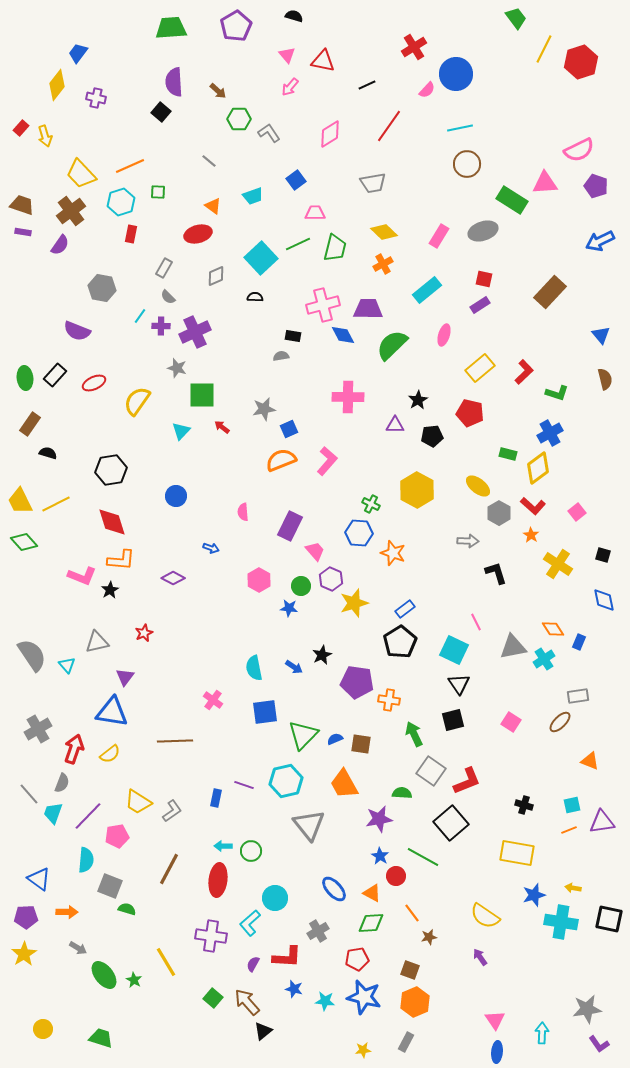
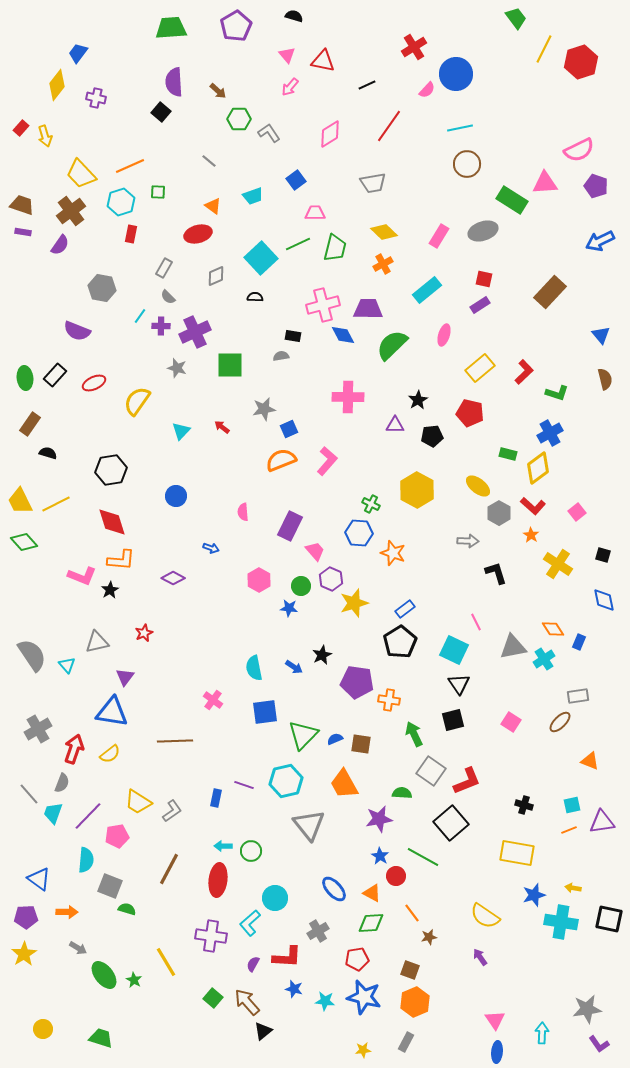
green square at (202, 395): moved 28 px right, 30 px up
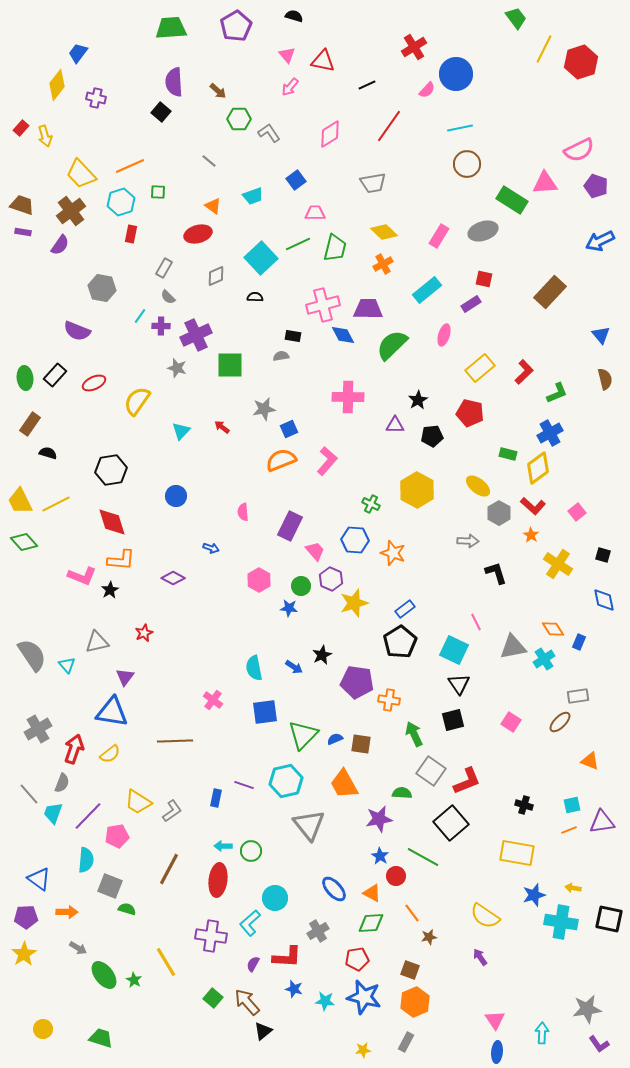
purple rectangle at (480, 305): moved 9 px left, 1 px up
purple cross at (195, 332): moved 1 px right, 3 px down
green L-shape at (557, 393): rotated 40 degrees counterclockwise
blue hexagon at (359, 533): moved 4 px left, 7 px down
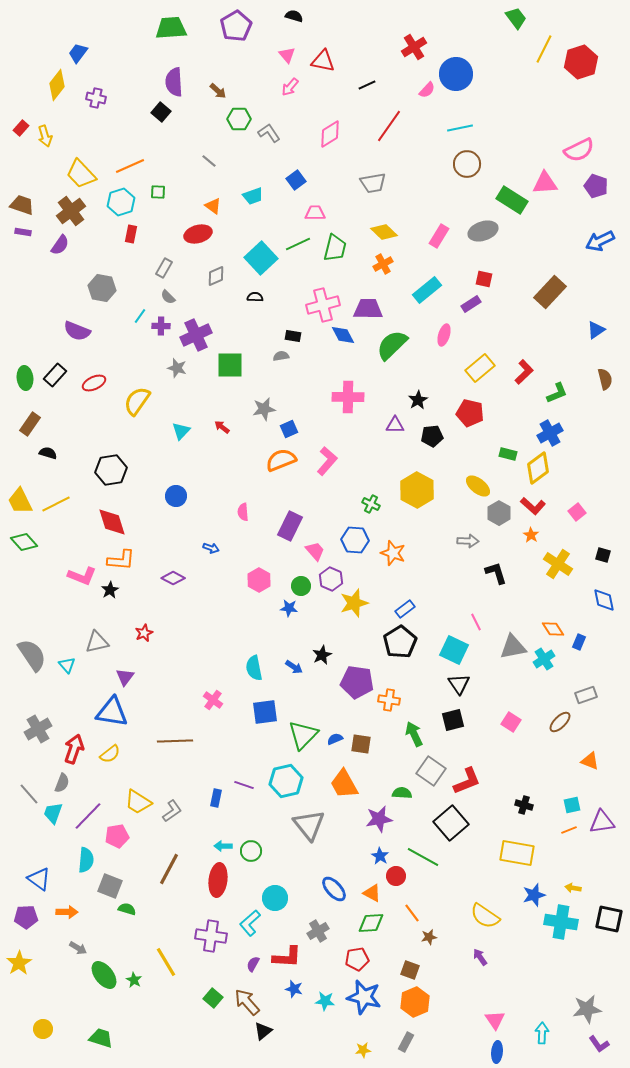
blue triangle at (601, 335): moved 5 px left, 5 px up; rotated 36 degrees clockwise
gray rectangle at (578, 696): moved 8 px right, 1 px up; rotated 10 degrees counterclockwise
yellow star at (24, 954): moved 5 px left, 9 px down
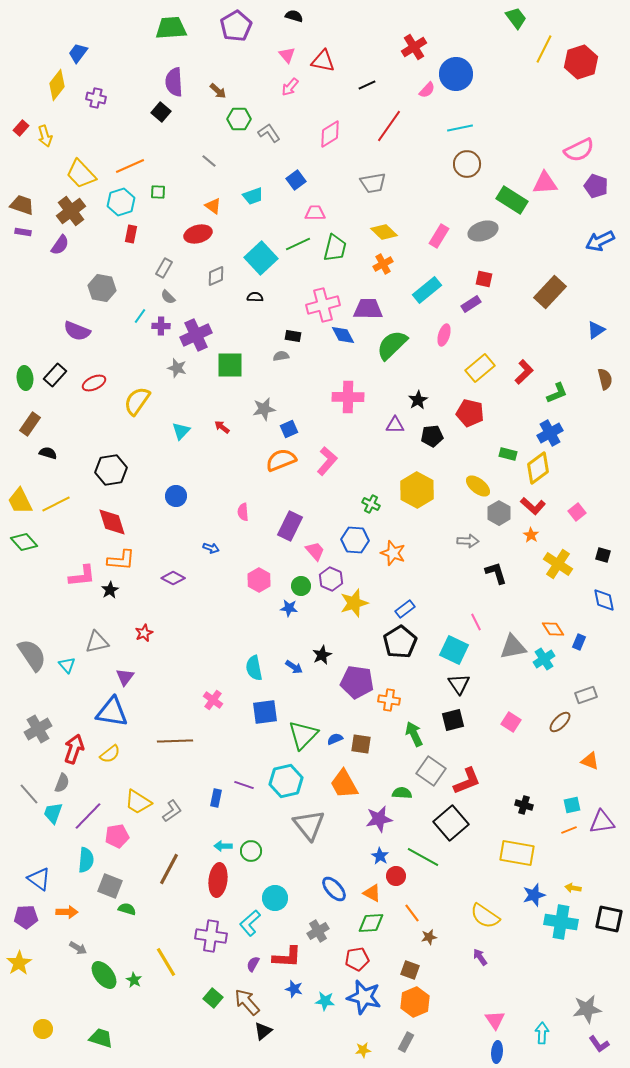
pink L-shape at (82, 576): rotated 28 degrees counterclockwise
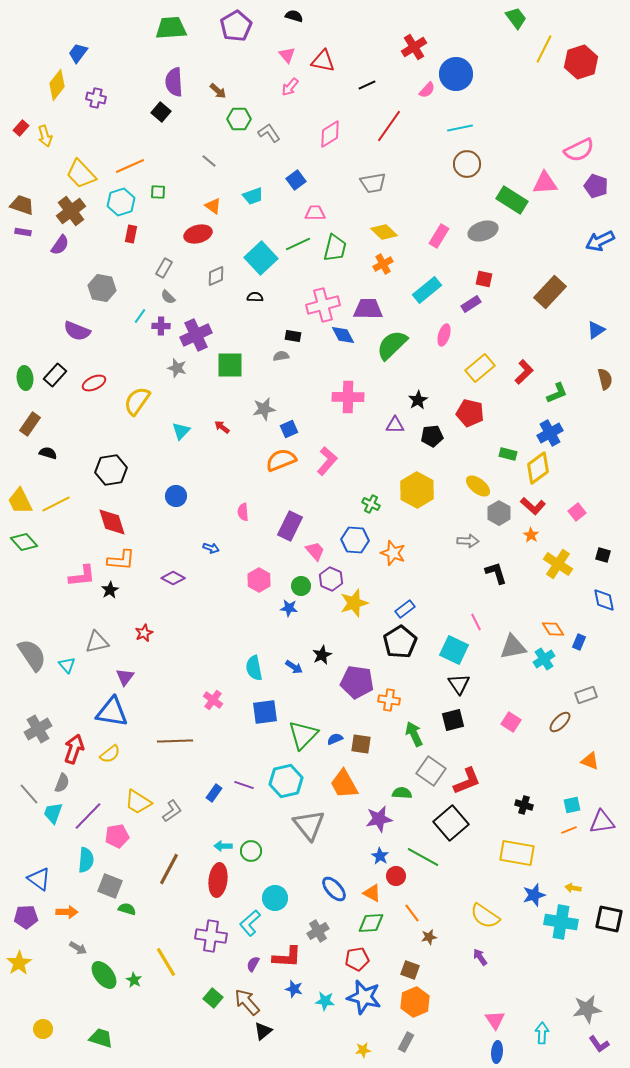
blue rectangle at (216, 798): moved 2 px left, 5 px up; rotated 24 degrees clockwise
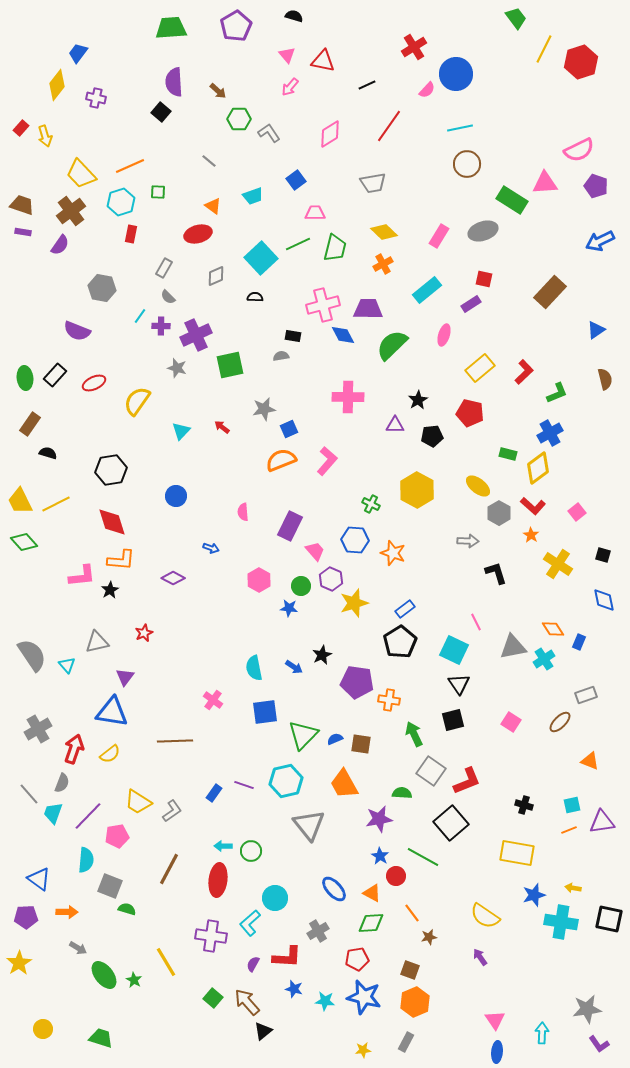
green square at (230, 365): rotated 12 degrees counterclockwise
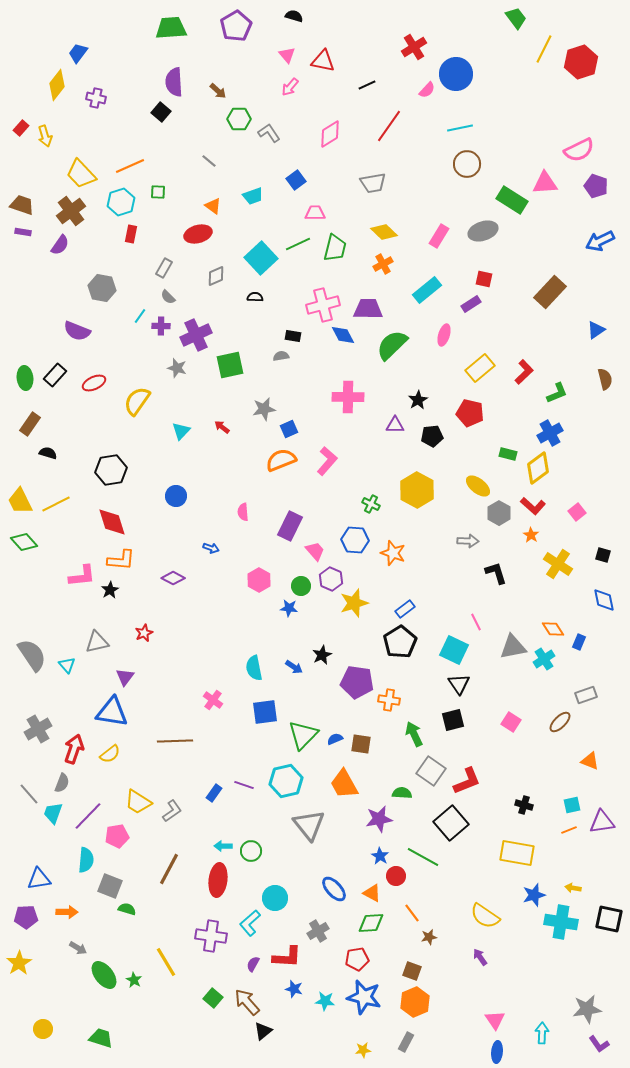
blue triangle at (39, 879): rotated 45 degrees counterclockwise
brown square at (410, 970): moved 2 px right, 1 px down
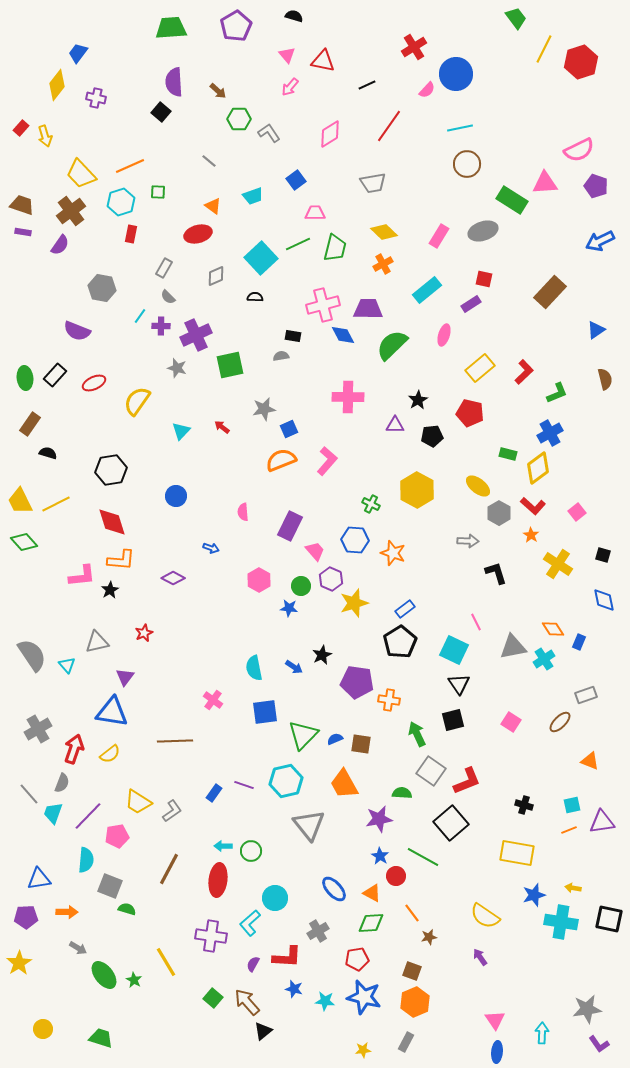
green arrow at (414, 734): moved 3 px right
